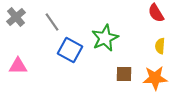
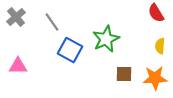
green star: moved 1 px right, 1 px down
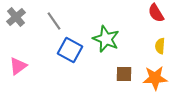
gray line: moved 2 px right, 1 px up
green star: rotated 24 degrees counterclockwise
pink triangle: rotated 36 degrees counterclockwise
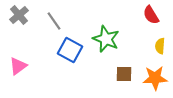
red semicircle: moved 5 px left, 2 px down
gray cross: moved 3 px right, 2 px up
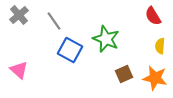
red semicircle: moved 2 px right, 1 px down
pink triangle: moved 1 px right, 4 px down; rotated 42 degrees counterclockwise
brown square: rotated 24 degrees counterclockwise
orange star: rotated 15 degrees clockwise
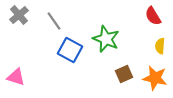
pink triangle: moved 3 px left, 7 px down; rotated 24 degrees counterclockwise
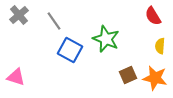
brown square: moved 4 px right, 1 px down
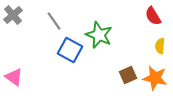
gray cross: moved 6 px left
green star: moved 7 px left, 4 px up
pink triangle: moved 2 px left; rotated 18 degrees clockwise
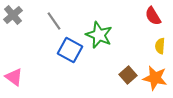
brown square: rotated 18 degrees counterclockwise
